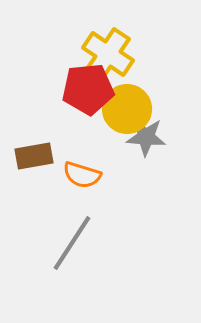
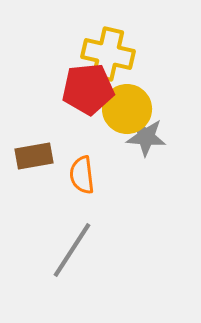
yellow cross: rotated 21 degrees counterclockwise
orange semicircle: rotated 66 degrees clockwise
gray line: moved 7 px down
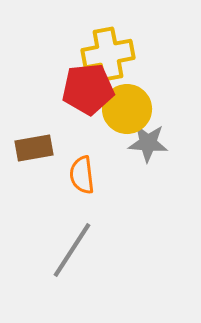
yellow cross: rotated 24 degrees counterclockwise
gray star: moved 2 px right, 6 px down
brown rectangle: moved 8 px up
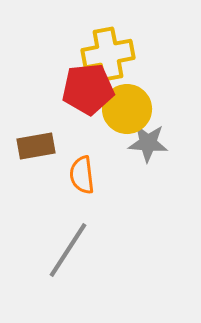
brown rectangle: moved 2 px right, 2 px up
gray line: moved 4 px left
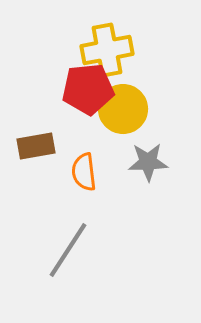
yellow cross: moved 1 px left, 4 px up
yellow circle: moved 4 px left
gray star: moved 19 px down; rotated 6 degrees counterclockwise
orange semicircle: moved 2 px right, 3 px up
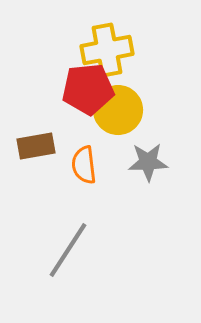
yellow circle: moved 5 px left, 1 px down
orange semicircle: moved 7 px up
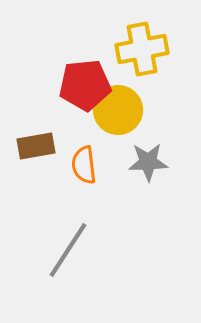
yellow cross: moved 35 px right, 1 px up
red pentagon: moved 3 px left, 4 px up
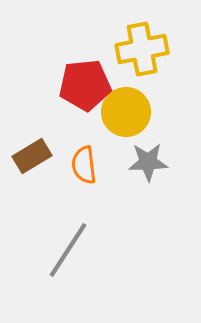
yellow circle: moved 8 px right, 2 px down
brown rectangle: moved 4 px left, 10 px down; rotated 21 degrees counterclockwise
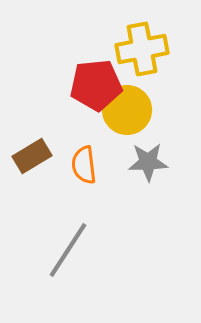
red pentagon: moved 11 px right
yellow circle: moved 1 px right, 2 px up
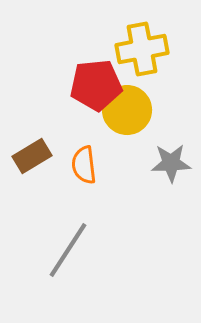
gray star: moved 23 px right, 1 px down
